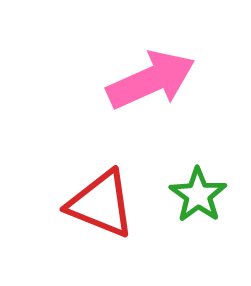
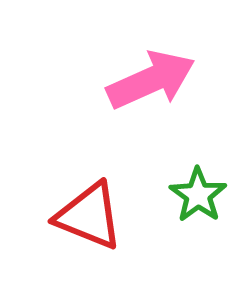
red triangle: moved 12 px left, 12 px down
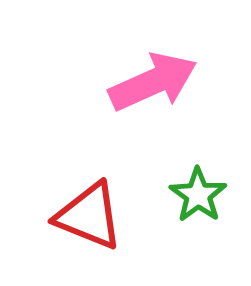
pink arrow: moved 2 px right, 2 px down
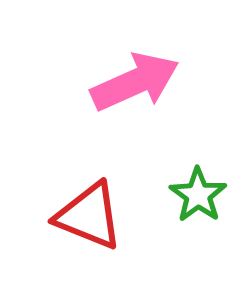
pink arrow: moved 18 px left
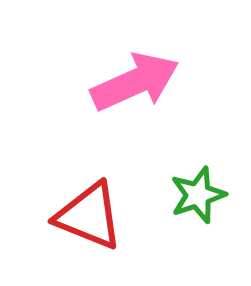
green star: rotated 18 degrees clockwise
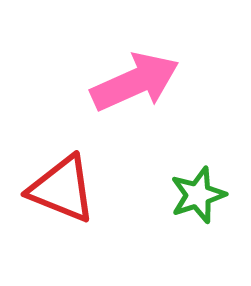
red triangle: moved 27 px left, 27 px up
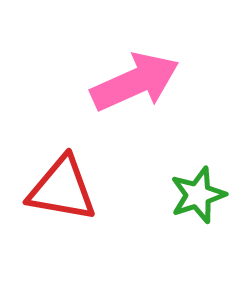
red triangle: rotated 12 degrees counterclockwise
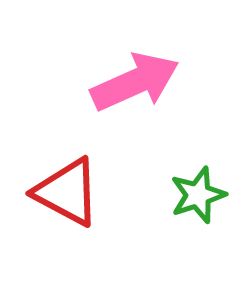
red triangle: moved 5 px right, 3 px down; rotated 18 degrees clockwise
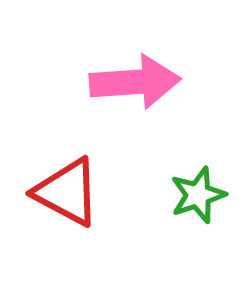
pink arrow: rotated 20 degrees clockwise
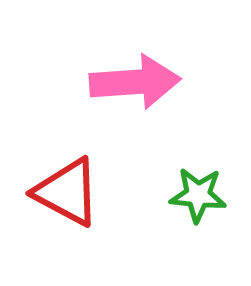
green star: rotated 24 degrees clockwise
